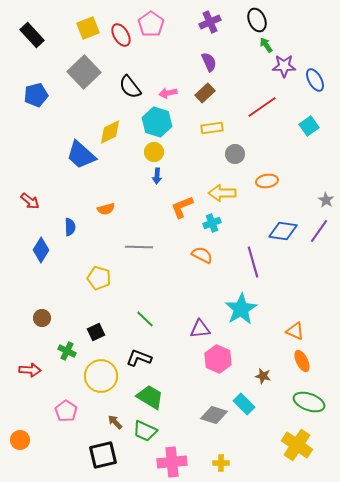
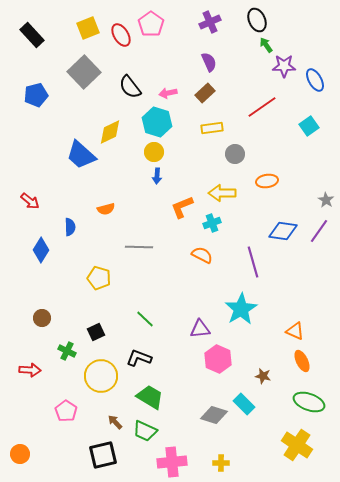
orange circle at (20, 440): moved 14 px down
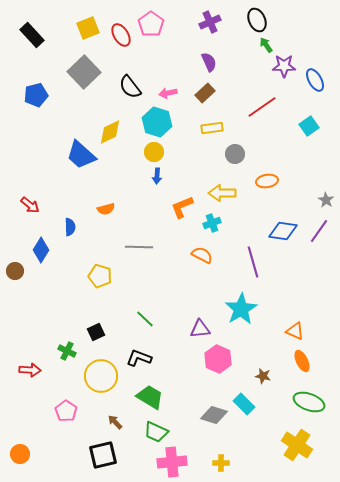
red arrow at (30, 201): moved 4 px down
yellow pentagon at (99, 278): moved 1 px right, 2 px up
brown circle at (42, 318): moved 27 px left, 47 px up
green trapezoid at (145, 431): moved 11 px right, 1 px down
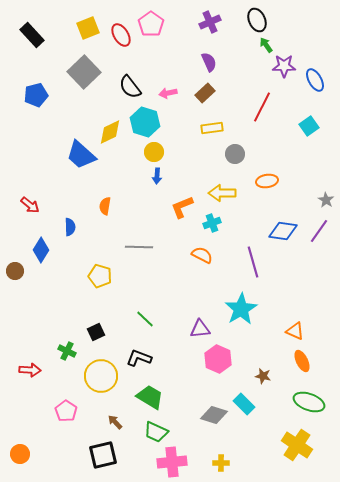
red line at (262, 107): rotated 28 degrees counterclockwise
cyan hexagon at (157, 122): moved 12 px left
orange semicircle at (106, 209): moved 1 px left, 3 px up; rotated 114 degrees clockwise
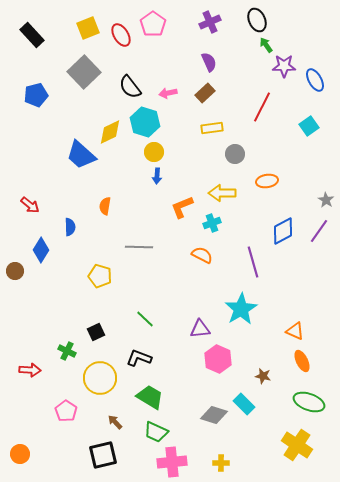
pink pentagon at (151, 24): moved 2 px right
blue diamond at (283, 231): rotated 36 degrees counterclockwise
yellow circle at (101, 376): moved 1 px left, 2 px down
